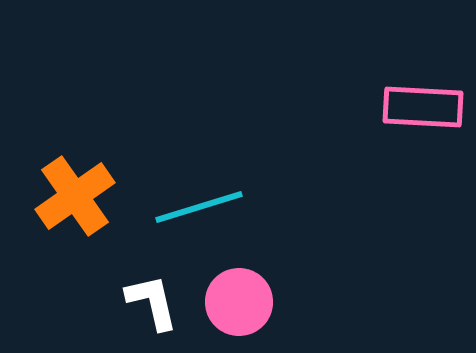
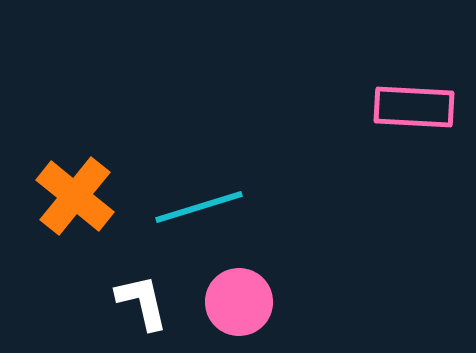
pink rectangle: moved 9 px left
orange cross: rotated 16 degrees counterclockwise
white L-shape: moved 10 px left
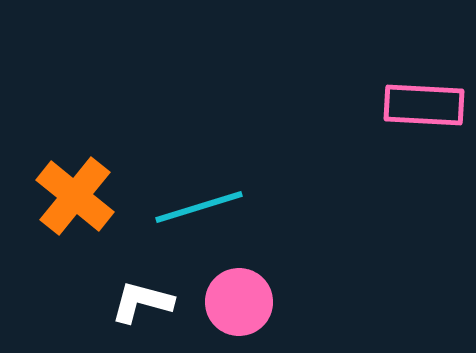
pink rectangle: moved 10 px right, 2 px up
white L-shape: rotated 62 degrees counterclockwise
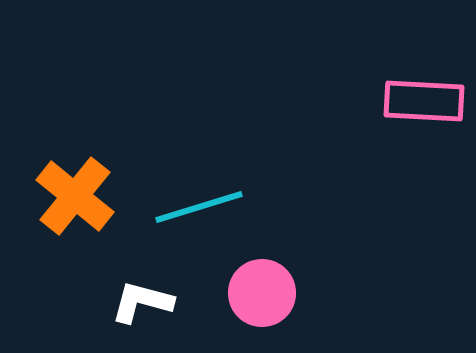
pink rectangle: moved 4 px up
pink circle: moved 23 px right, 9 px up
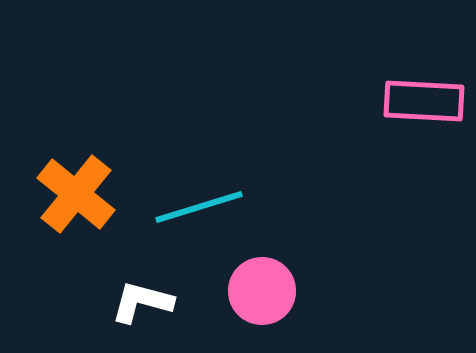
orange cross: moved 1 px right, 2 px up
pink circle: moved 2 px up
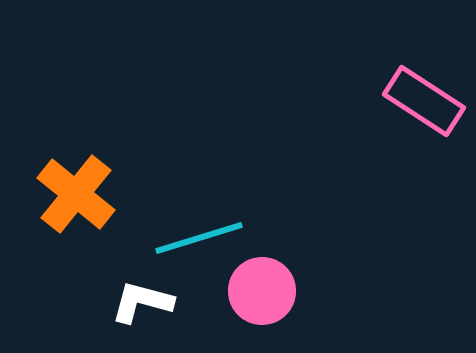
pink rectangle: rotated 30 degrees clockwise
cyan line: moved 31 px down
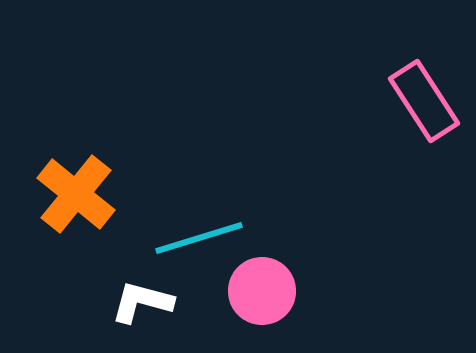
pink rectangle: rotated 24 degrees clockwise
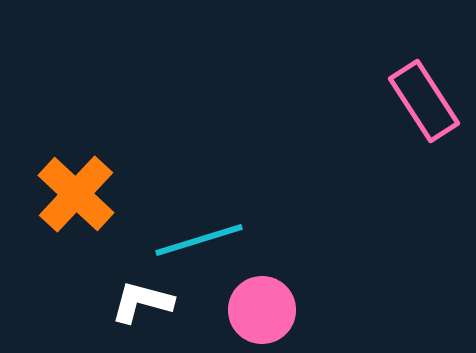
orange cross: rotated 4 degrees clockwise
cyan line: moved 2 px down
pink circle: moved 19 px down
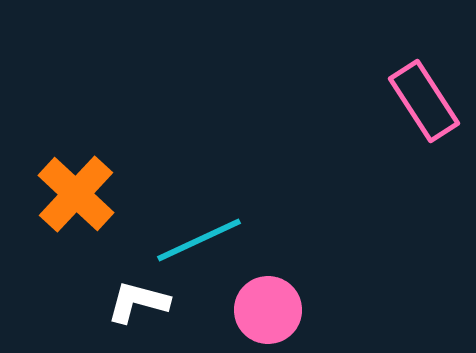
cyan line: rotated 8 degrees counterclockwise
white L-shape: moved 4 px left
pink circle: moved 6 px right
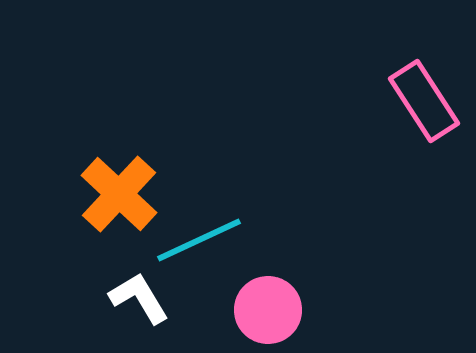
orange cross: moved 43 px right
white L-shape: moved 1 px right, 4 px up; rotated 44 degrees clockwise
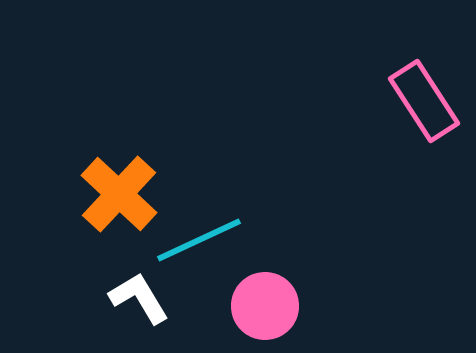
pink circle: moved 3 px left, 4 px up
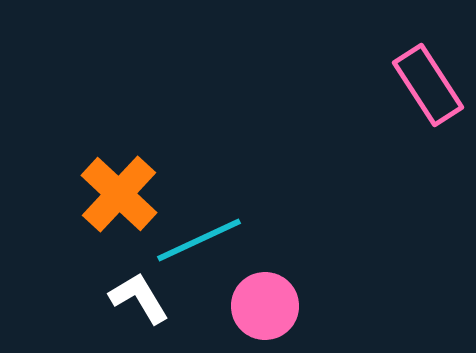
pink rectangle: moved 4 px right, 16 px up
